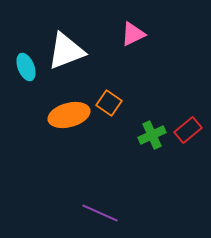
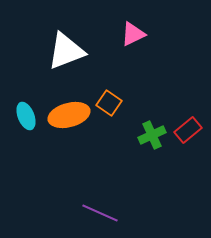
cyan ellipse: moved 49 px down
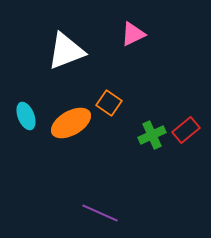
orange ellipse: moved 2 px right, 8 px down; rotated 15 degrees counterclockwise
red rectangle: moved 2 px left
